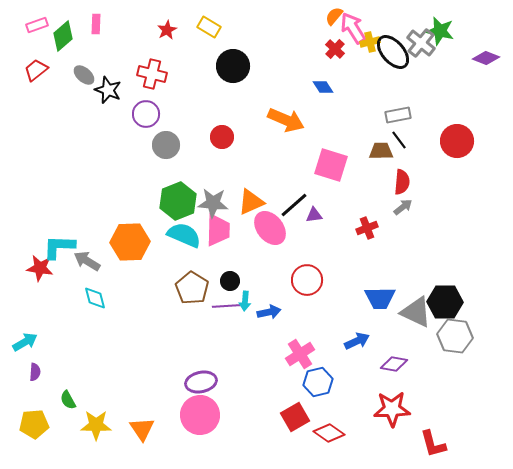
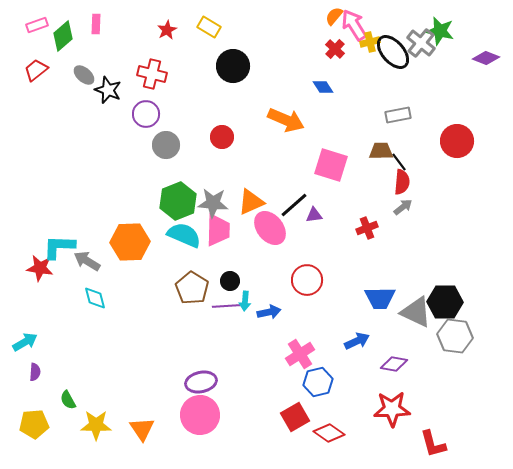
pink arrow at (353, 28): moved 1 px right, 3 px up
black line at (399, 140): moved 22 px down
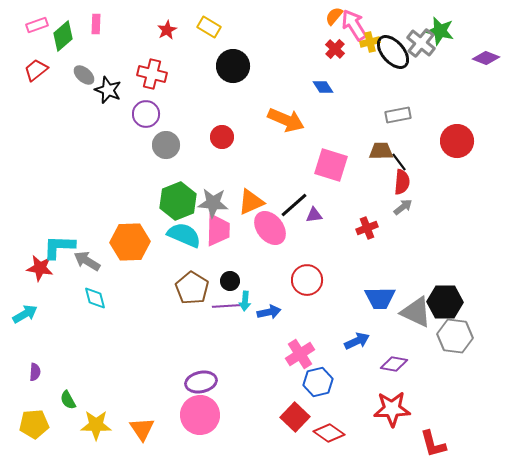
cyan arrow at (25, 342): moved 28 px up
red square at (295, 417): rotated 16 degrees counterclockwise
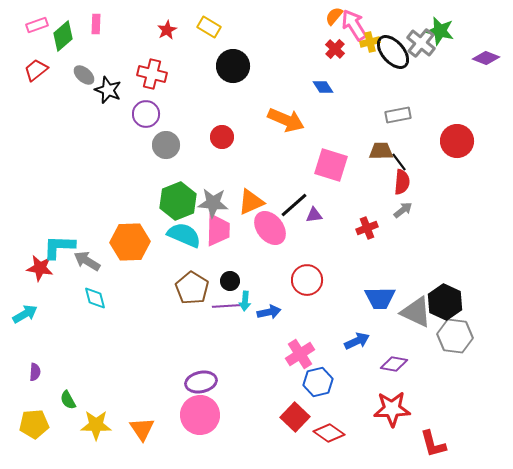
gray arrow at (403, 207): moved 3 px down
black hexagon at (445, 302): rotated 24 degrees clockwise
